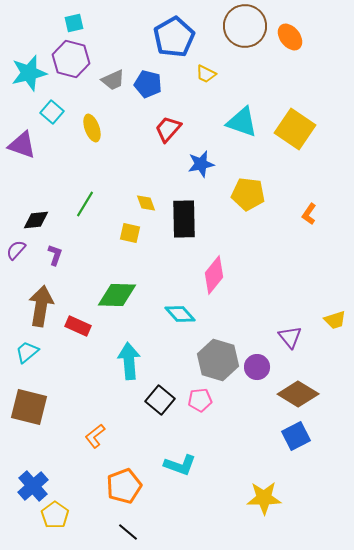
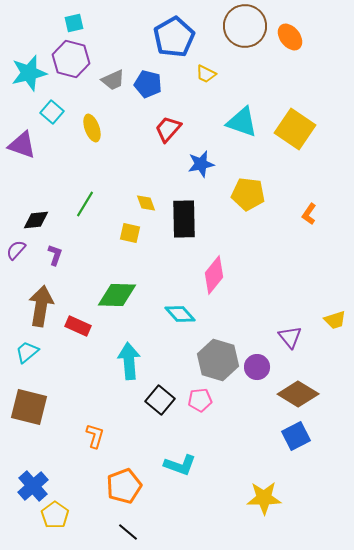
orange L-shape at (95, 436): rotated 145 degrees clockwise
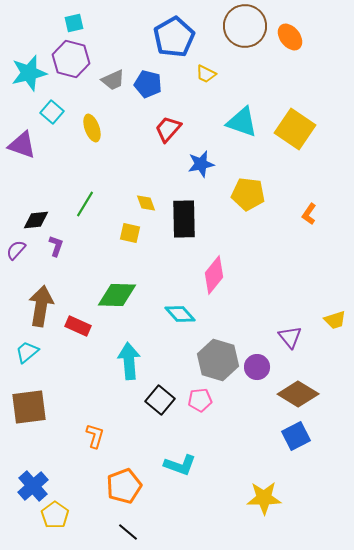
purple L-shape at (55, 255): moved 1 px right, 9 px up
brown square at (29, 407): rotated 21 degrees counterclockwise
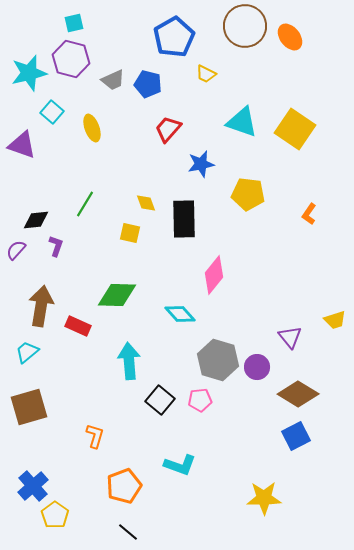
brown square at (29, 407): rotated 9 degrees counterclockwise
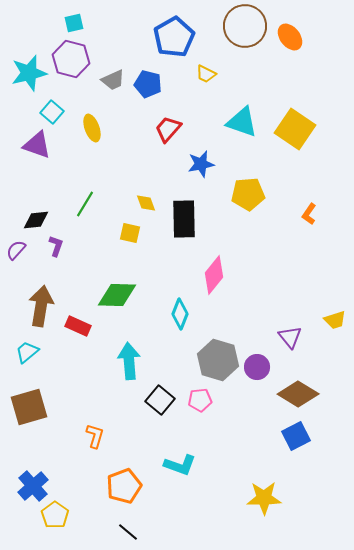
purple triangle at (22, 145): moved 15 px right
yellow pentagon at (248, 194): rotated 12 degrees counterclockwise
cyan diamond at (180, 314): rotated 64 degrees clockwise
